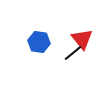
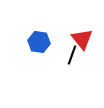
black line: moved 1 px left, 2 px down; rotated 30 degrees counterclockwise
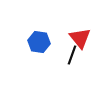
red triangle: moved 2 px left, 1 px up
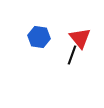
blue hexagon: moved 5 px up
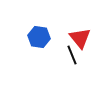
black line: rotated 42 degrees counterclockwise
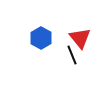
blue hexagon: moved 2 px right, 1 px down; rotated 20 degrees clockwise
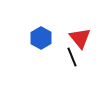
black line: moved 2 px down
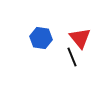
blue hexagon: rotated 20 degrees counterclockwise
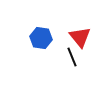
red triangle: moved 1 px up
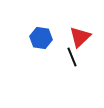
red triangle: rotated 25 degrees clockwise
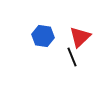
blue hexagon: moved 2 px right, 2 px up
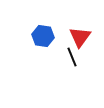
red triangle: rotated 10 degrees counterclockwise
